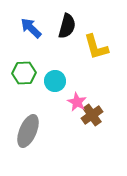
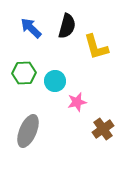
pink star: rotated 30 degrees clockwise
brown cross: moved 11 px right, 14 px down
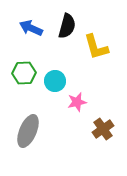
blue arrow: rotated 20 degrees counterclockwise
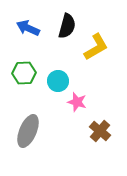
blue arrow: moved 3 px left
yellow L-shape: rotated 104 degrees counterclockwise
cyan circle: moved 3 px right
pink star: rotated 30 degrees clockwise
brown cross: moved 3 px left, 2 px down; rotated 15 degrees counterclockwise
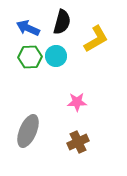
black semicircle: moved 5 px left, 4 px up
yellow L-shape: moved 8 px up
green hexagon: moved 6 px right, 16 px up
cyan circle: moved 2 px left, 25 px up
pink star: rotated 18 degrees counterclockwise
brown cross: moved 22 px left, 11 px down; rotated 25 degrees clockwise
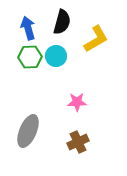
blue arrow: rotated 50 degrees clockwise
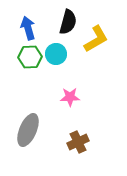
black semicircle: moved 6 px right
cyan circle: moved 2 px up
pink star: moved 7 px left, 5 px up
gray ellipse: moved 1 px up
